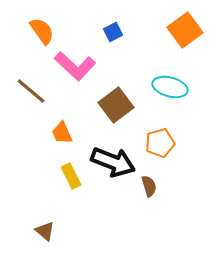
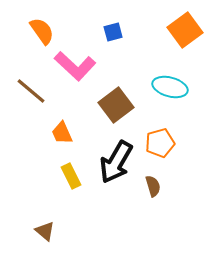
blue square: rotated 12 degrees clockwise
black arrow: moved 3 px right; rotated 99 degrees clockwise
brown semicircle: moved 4 px right
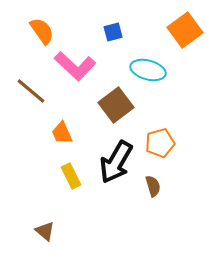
cyan ellipse: moved 22 px left, 17 px up
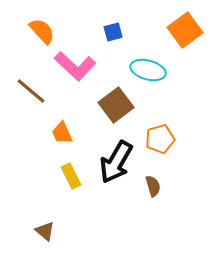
orange semicircle: rotated 8 degrees counterclockwise
orange pentagon: moved 4 px up
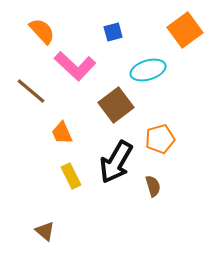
cyan ellipse: rotated 32 degrees counterclockwise
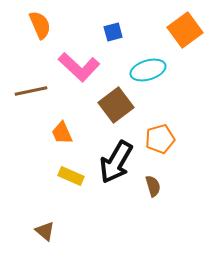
orange semicircle: moved 2 px left, 6 px up; rotated 20 degrees clockwise
pink L-shape: moved 4 px right, 1 px down
brown line: rotated 52 degrees counterclockwise
yellow rectangle: rotated 40 degrees counterclockwise
